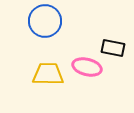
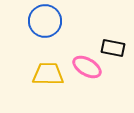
pink ellipse: rotated 16 degrees clockwise
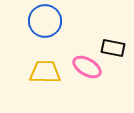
yellow trapezoid: moved 3 px left, 2 px up
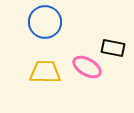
blue circle: moved 1 px down
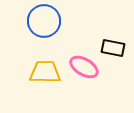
blue circle: moved 1 px left, 1 px up
pink ellipse: moved 3 px left
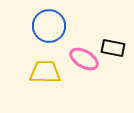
blue circle: moved 5 px right, 5 px down
pink ellipse: moved 8 px up
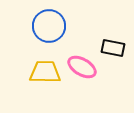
pink ellipse: moved 2 px left, 8 px down
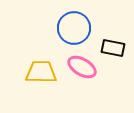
blue circle: moved 25 px right, 2 px down
yellow trapezoid: moved 4 px left
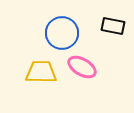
blue circle: moved 12 px left, 5 px down
black rectangle: moved 22 px up
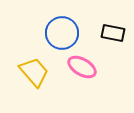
black rectangle: moved 7 px down
yellow trapezoid: moved 7 px left; rotated 48 degrees clockwise
